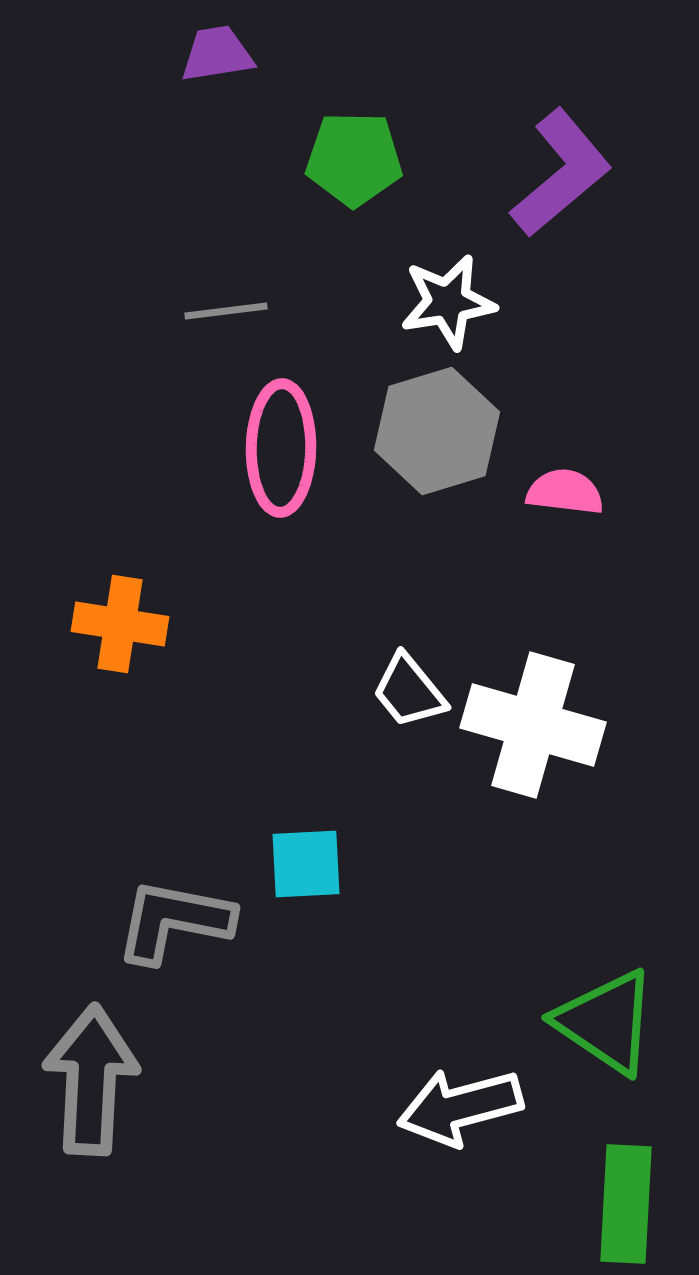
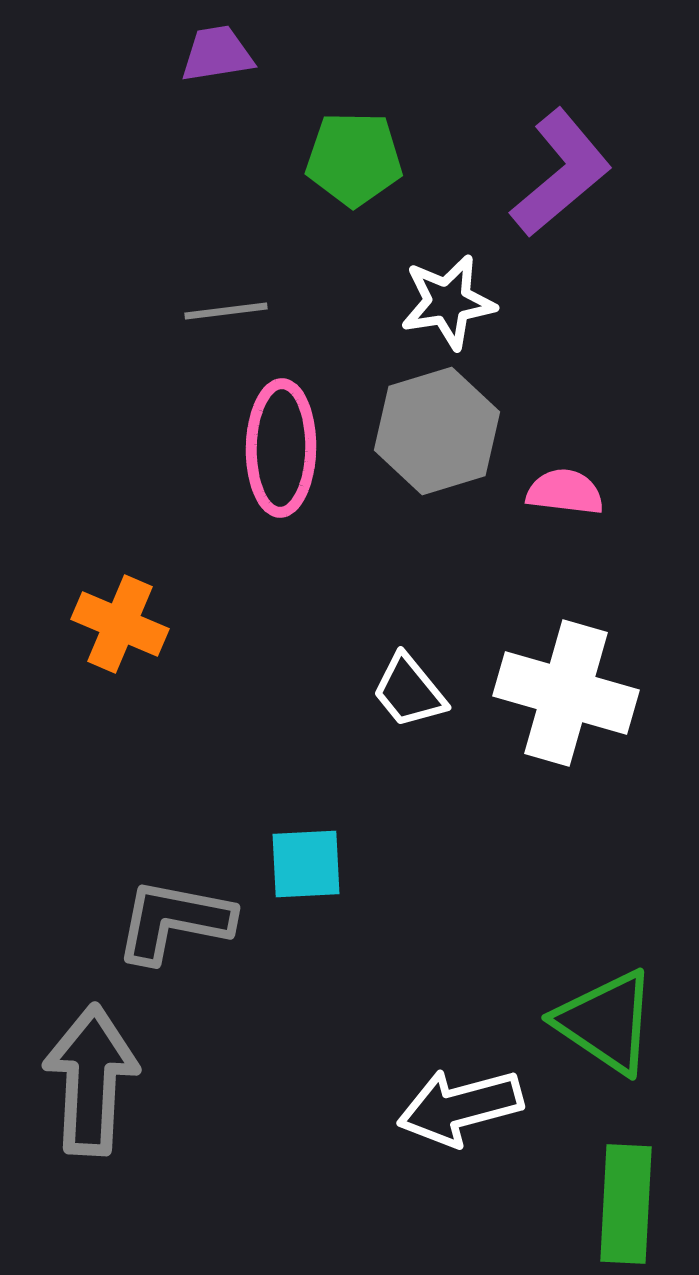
orange cross: rotated 14 degrees clockwise
white cross: moved 33 px right, 32 px up
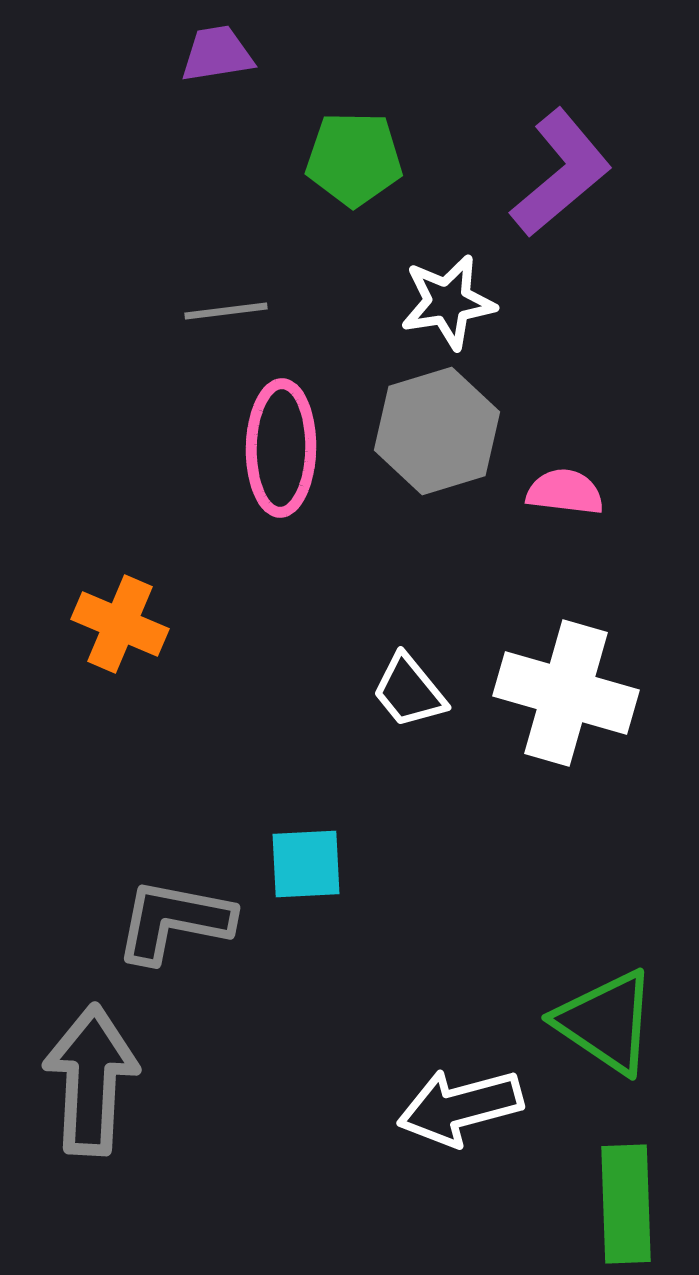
green rectangle: rotated 5 degrees counterclockwise
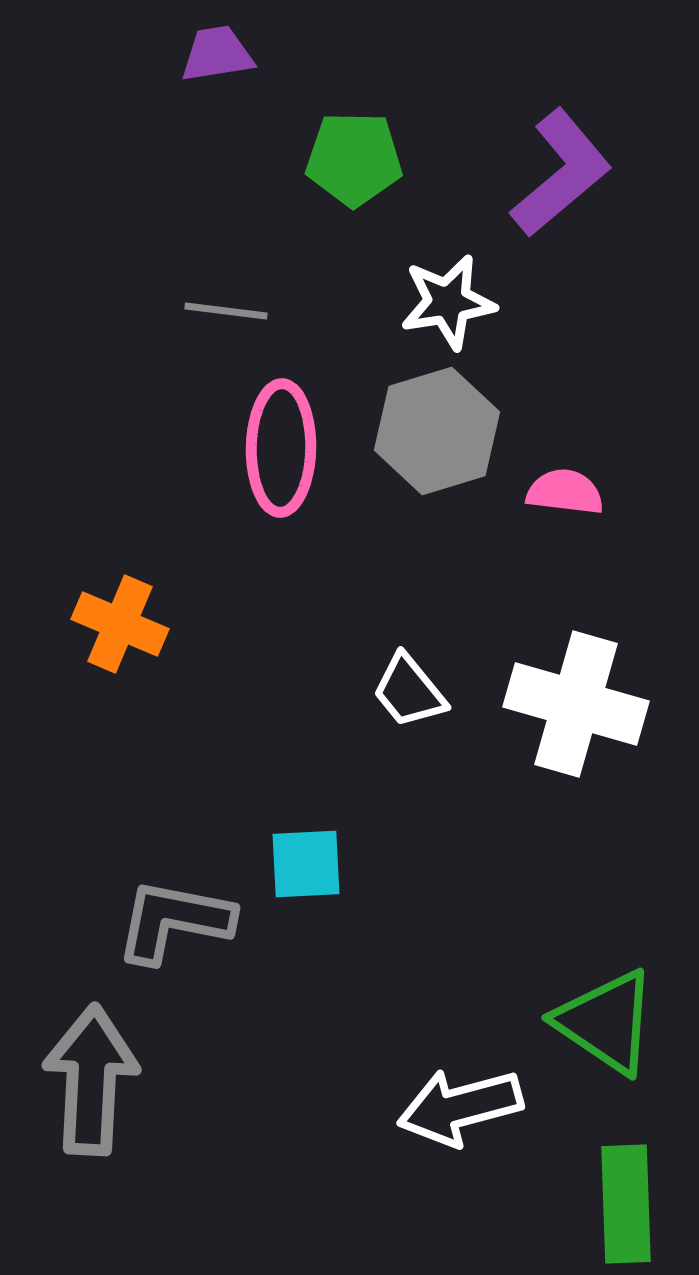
gray line: rotated 14 degrees clockwise
white cross: moved 10 px right, 11 px down
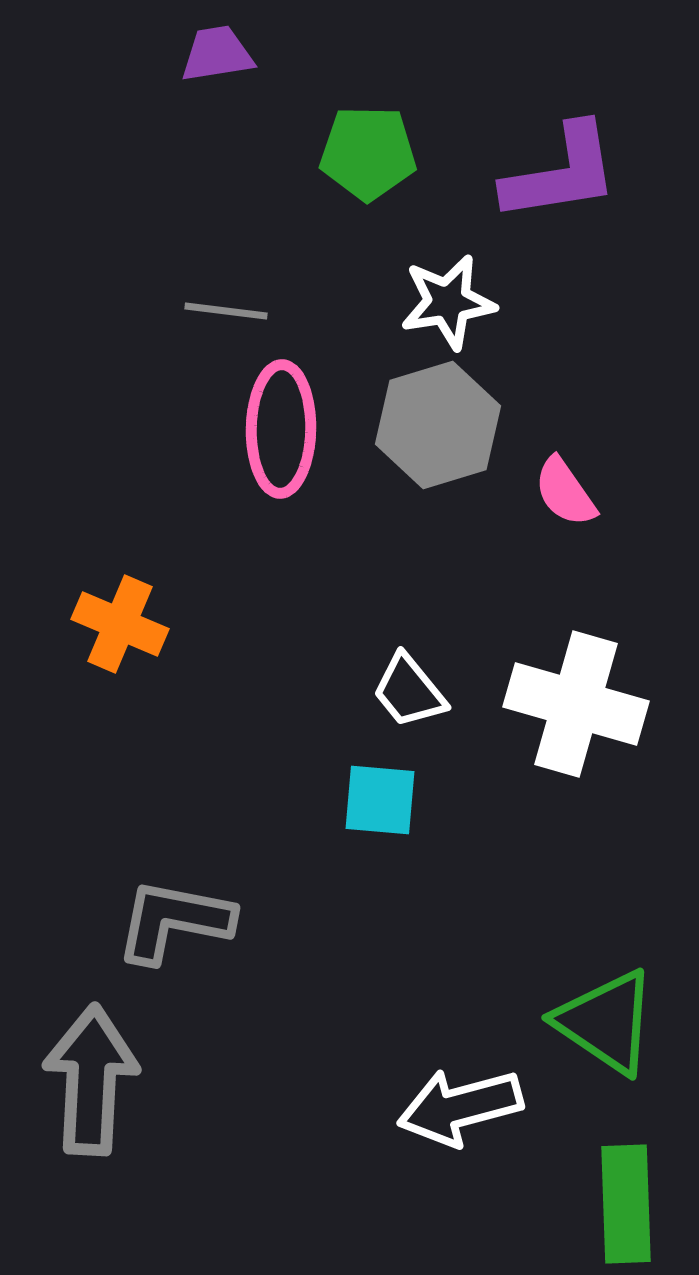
green pentagon: moved 14 px right, 6 px up
purple L-shape: rotated 31 degrees clockwise
gray hexagon: moved 1 px right, 6 px up
pink ellipse: moved 19 px up
pink semicircle: rotated 132 degrees counterclockwise
cyan square: moved 74 px right, 64 px up; rotated 8 degrees clockwise
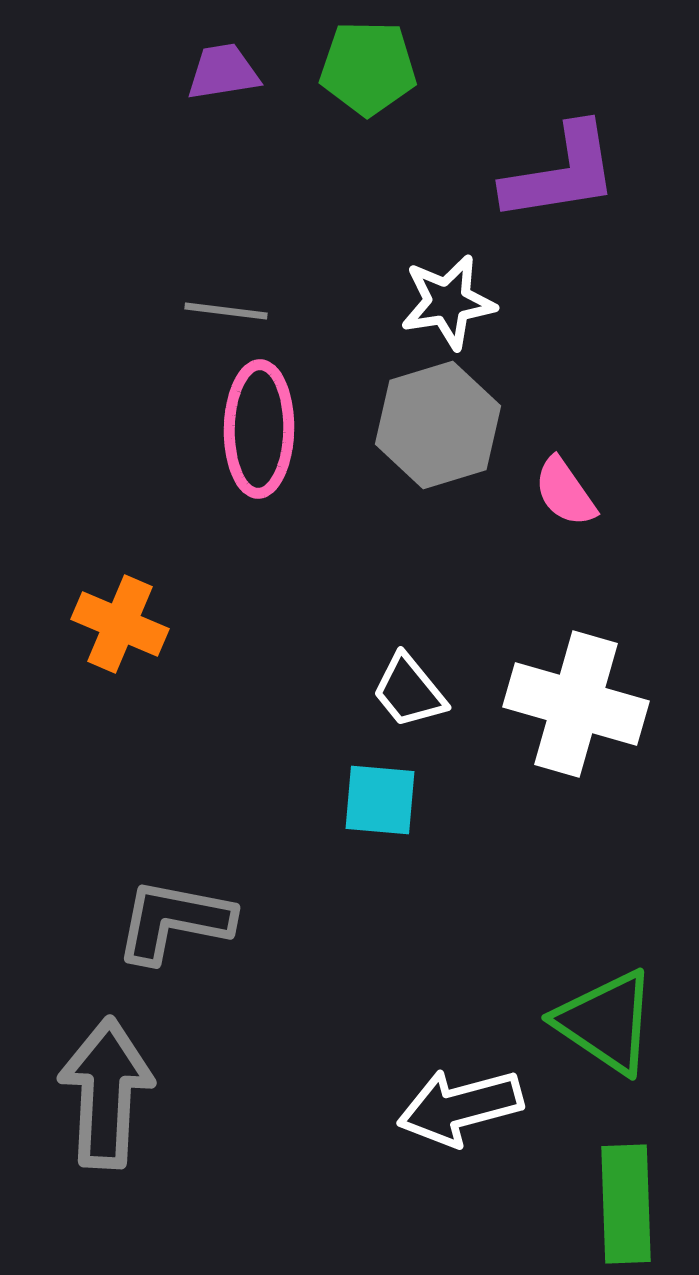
purple trapezoid: moved 6 px right, 18 px down
green pentagon: moved 85 px up
pink ellipse: moved 22 px left
gray arrow: moved 15 px right, 13 px down
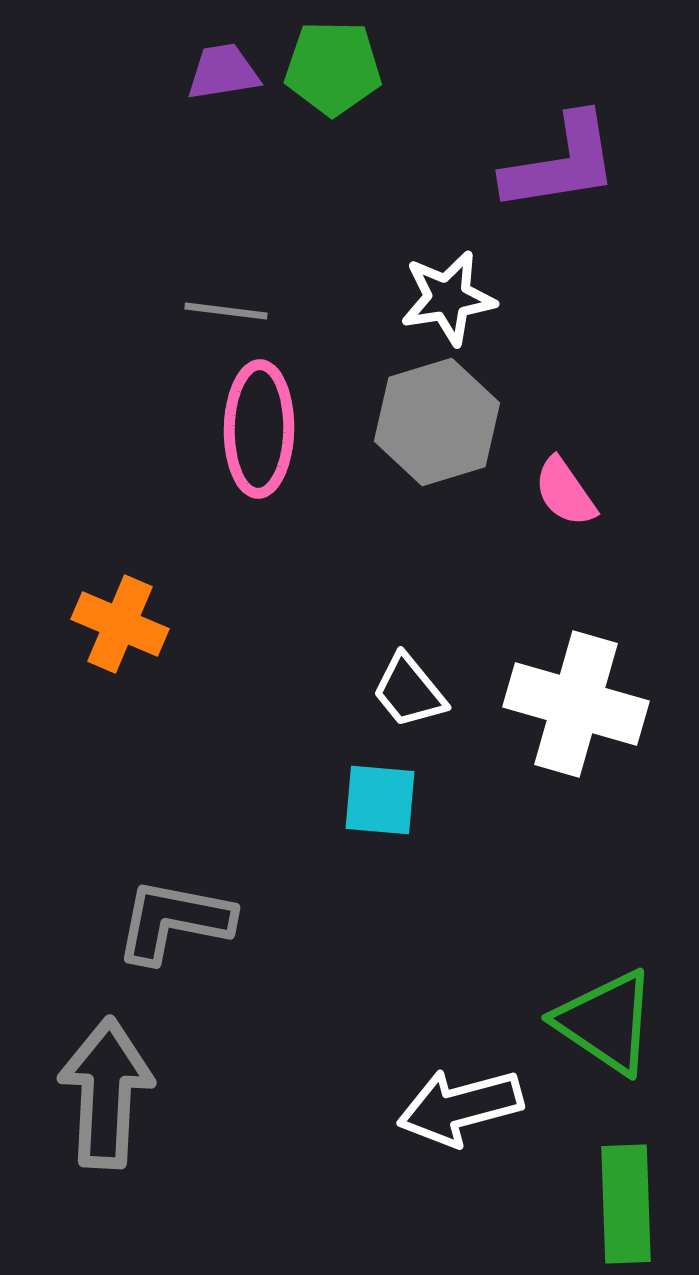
green pentagon: moved 35 px left
purple L-shape: moved 10 px up
white star: moved 4 px up
gray hexagon: moved 1 px left, 3 px up
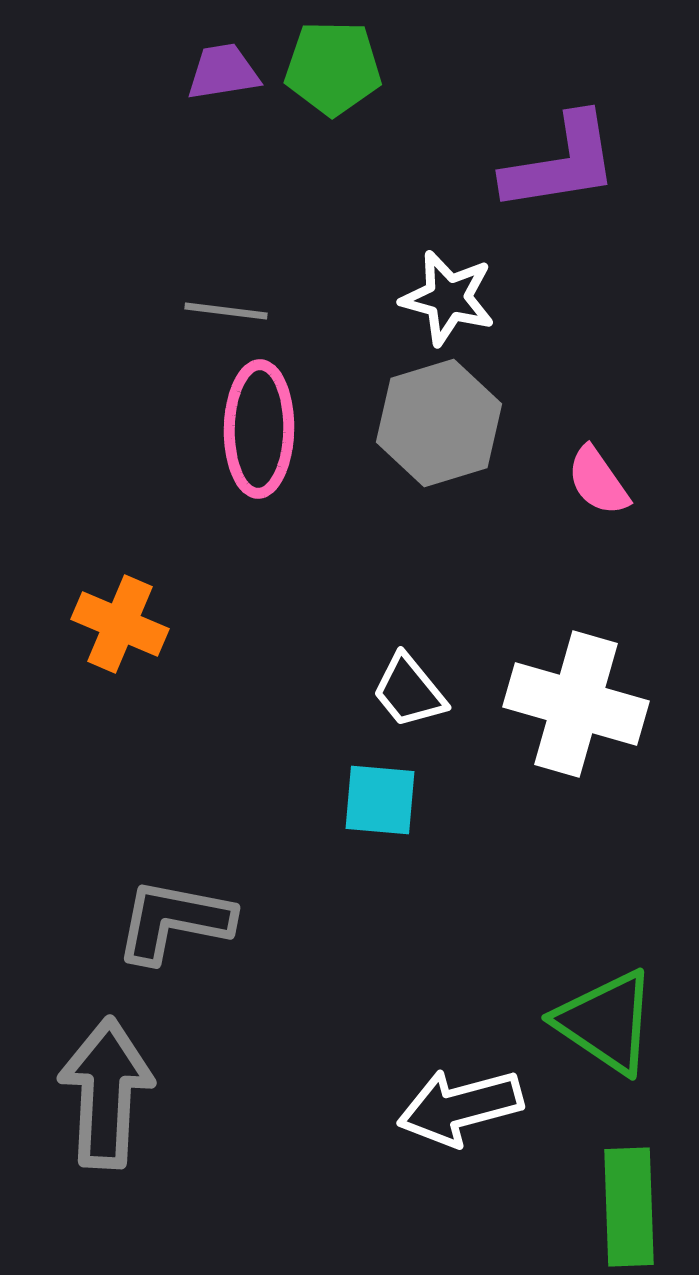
white star: rotated 24 degrees clockwise
gray hexagon: moved 2 px right, 1 px down
pink semicircle: moved 33 px right, 11 px up
green rectangle: moved 3 px right, 3 px down
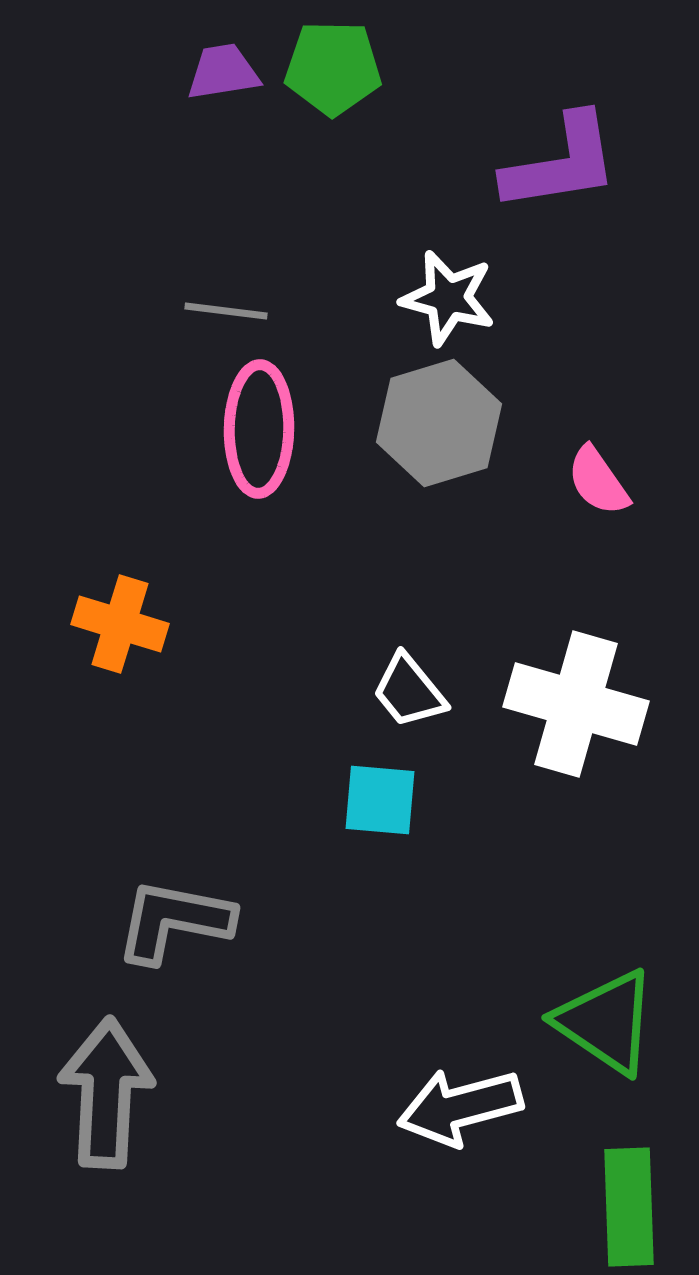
orange cross: rotated 6 degrees counterclockwise
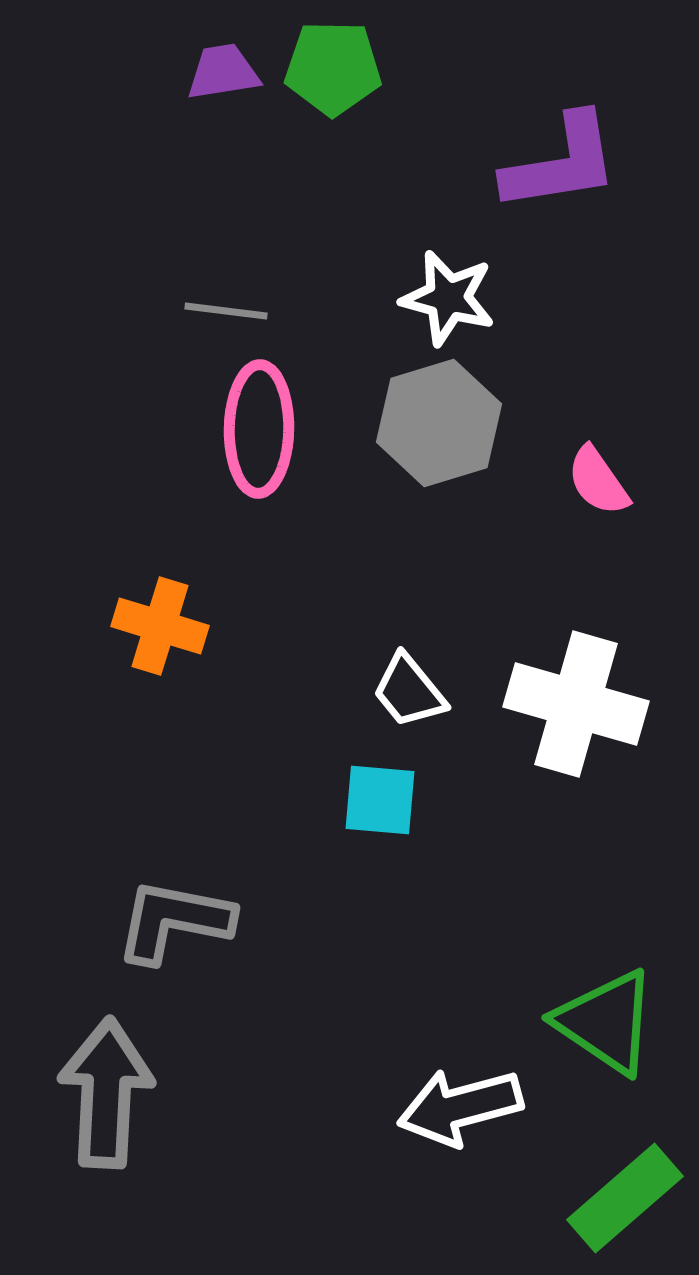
orange cross: moved 40 px right, 2 px down
green rectangle: moved 4 px left, 9 px up; rotated 51 degrees clockwise
